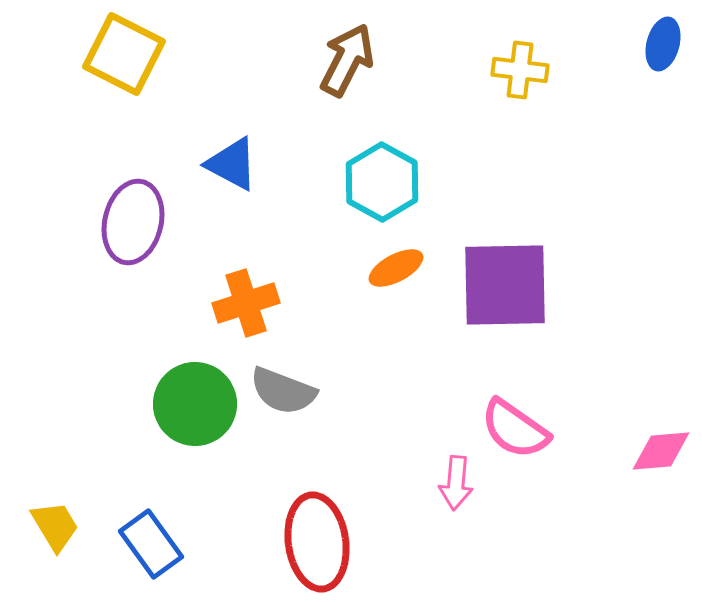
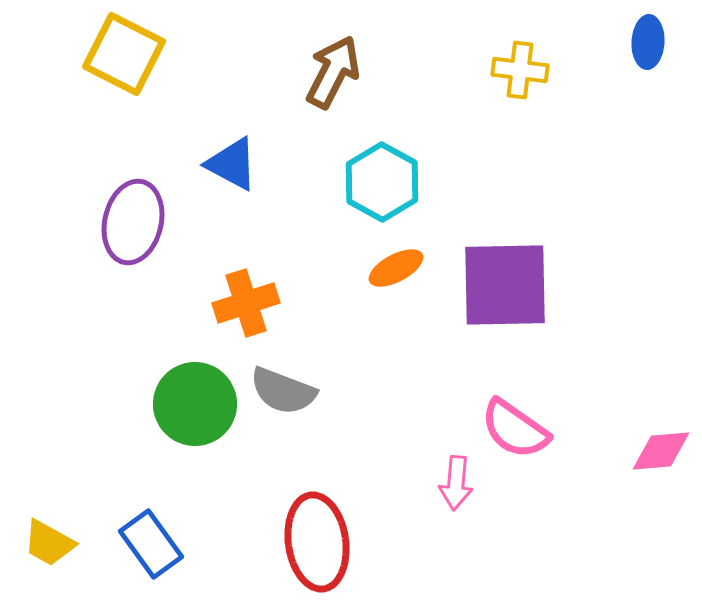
blue ellipse: moved 15 px left, 2 px up; rotated 12 degrees counterclockwise
brown arrow: moved 14 px left, 12 px down
yellow trapezoid: moved 6 px left, 17 px down; rotated 150 degrees clockwise
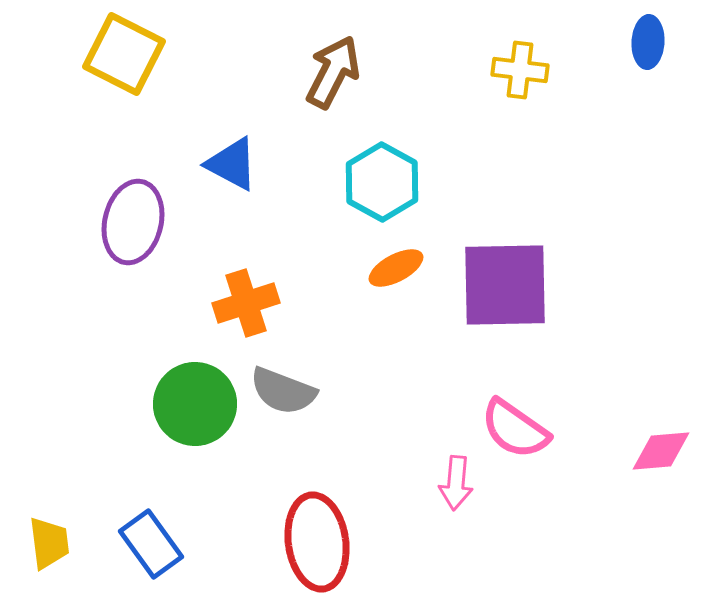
yellow trapezoid: rotated 126 degrees counterclockwise
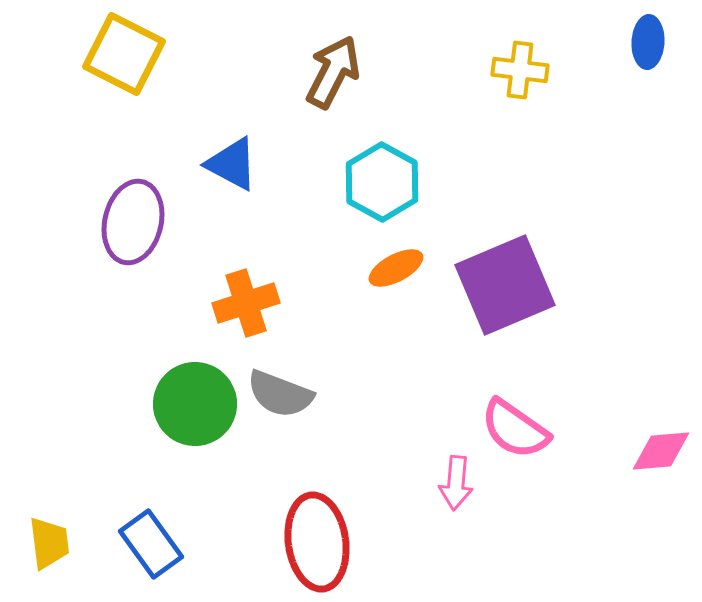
purple square: rotated 22 degrees counterclockwise
gray semicircle: moved 3 px left, 3 px down
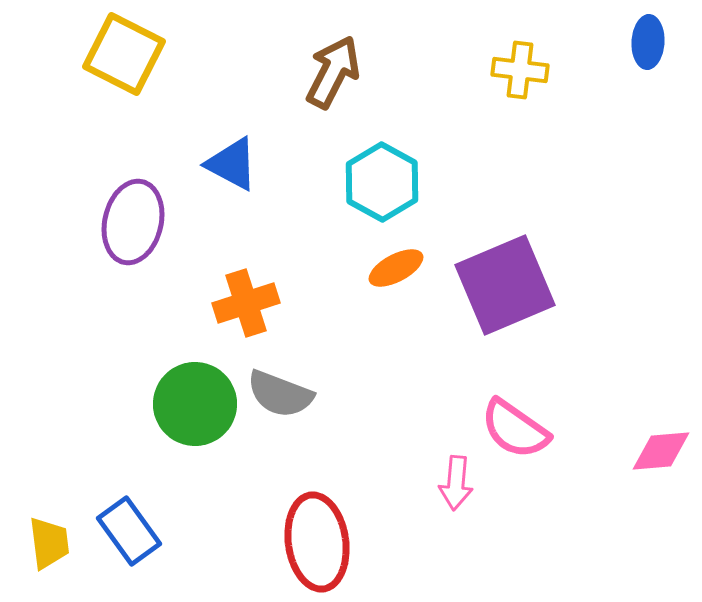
blue rectangle: moved 22 px left, 13 px up
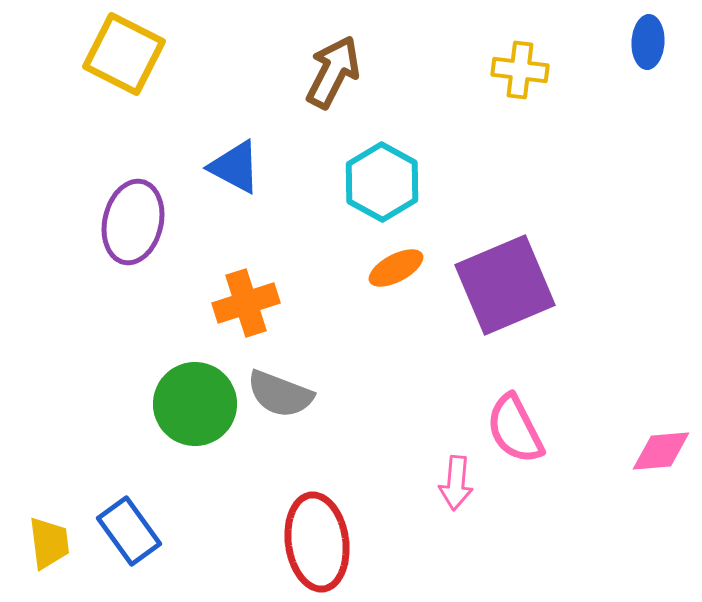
blue triangle: moved 3 px right, 3 px down
pink semicircle: rotated 28 degrees clockwise
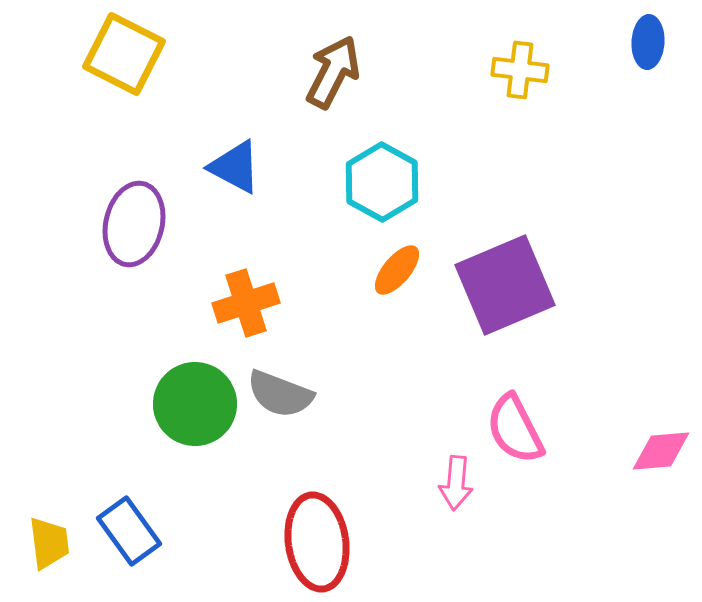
purple ellipse: moved 1 px right, 2 px down
orange ellipse: moved 1 px right, 2 px down; rotated 22 degrees counterclockwise
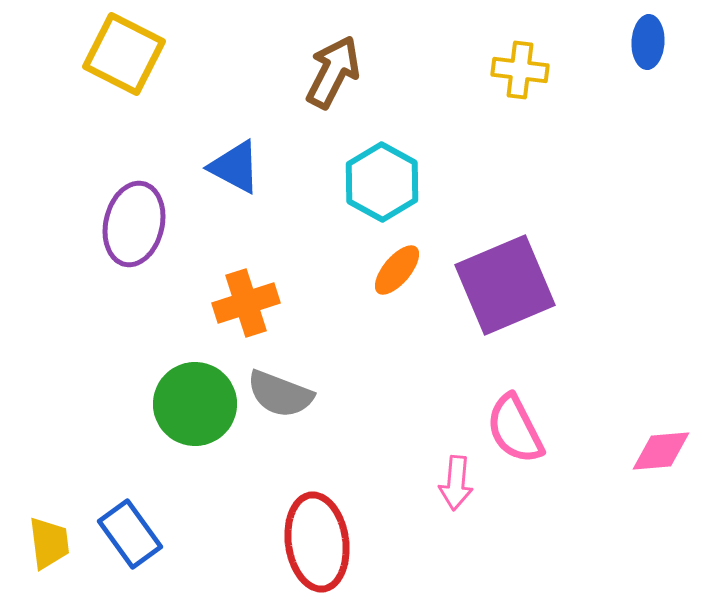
blue rectangle: moved 1 px right, 3 px down
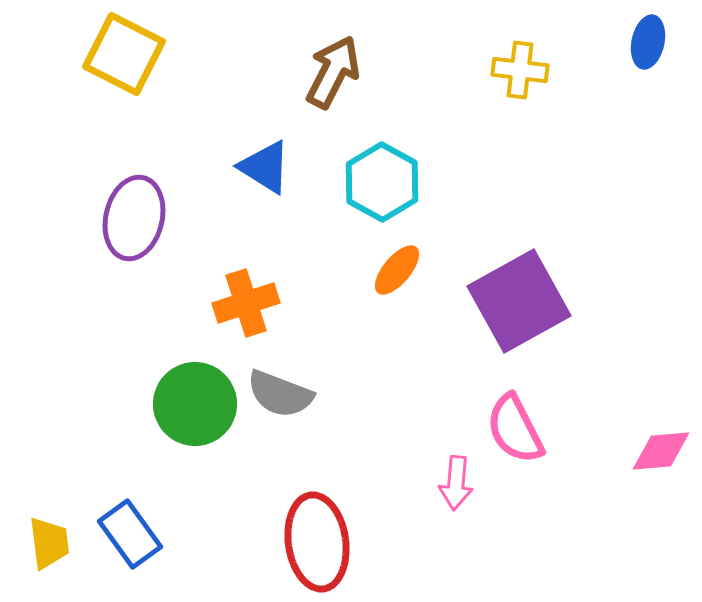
blue ellipse: rotated 9 degrees clockwise
blue triangle: moved 30 px right; rotated 4 degrees clockwise
purple ellipse: moved 6 px up
purple square: moved 14 px right, 16 px down; rotated 6 degrees counterclockwise
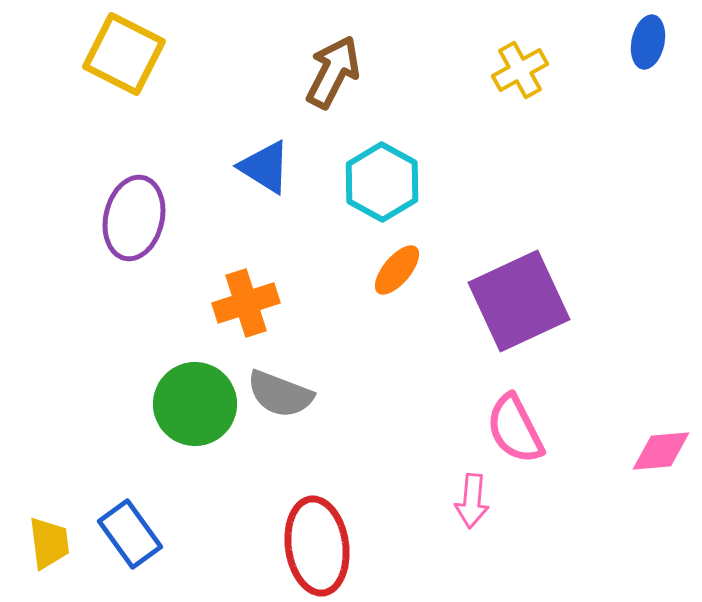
yellow cross: rotated 36 degrees counterclockwise
purple square: rotated 4 degrees clockwise
pink arrow: moved 16 px right, 18 px down
red ellipse: moved 4 px down
